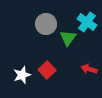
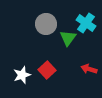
cyan cross: moved 1 px left, 1 px down
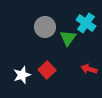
gray circle: moved 1 px left, 3 px down
